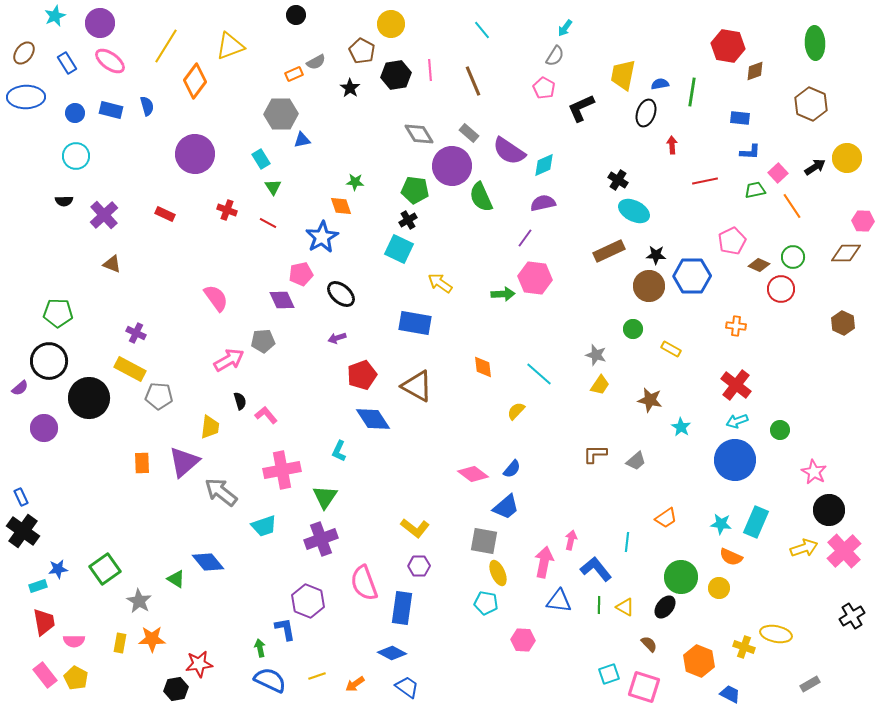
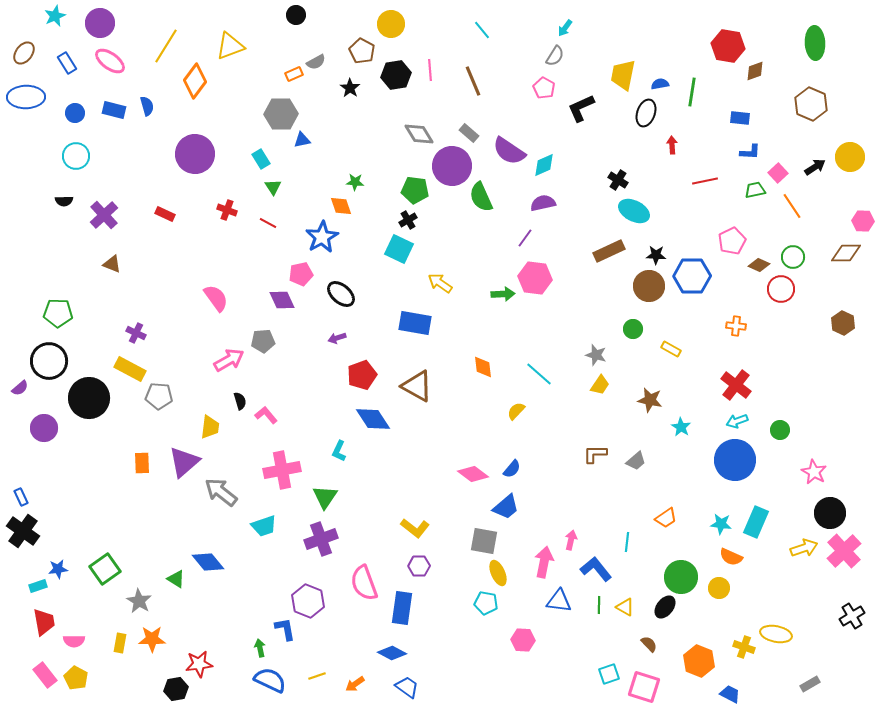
blue rectangle at (111, 110): moved 3 px right
yellow circle at (847, 158): moved 3 px right, 1 px up
black circle at (829, 510): moved 1 px right, 3 px down
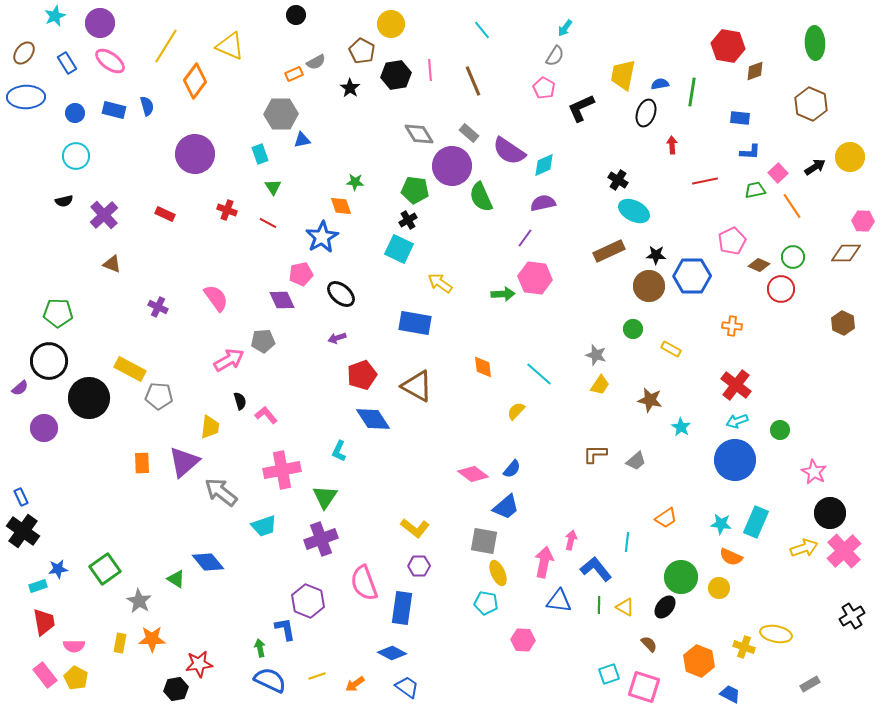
yellow triangle at (230, 46): rotated 44 degrees clockwise
cyan rectangle at (261, 159): moved 1 px left, 5 px up; rotated 12 degrees clockwise
black semicircle at (64, 201): rotated 12 degrees counterclockwise
orange cross at (736, 326): moved 4 px left
purple cross at (136, 333): moved 22 px right, 26 px up
pink semicircle at (74, 641): moved 5 px down
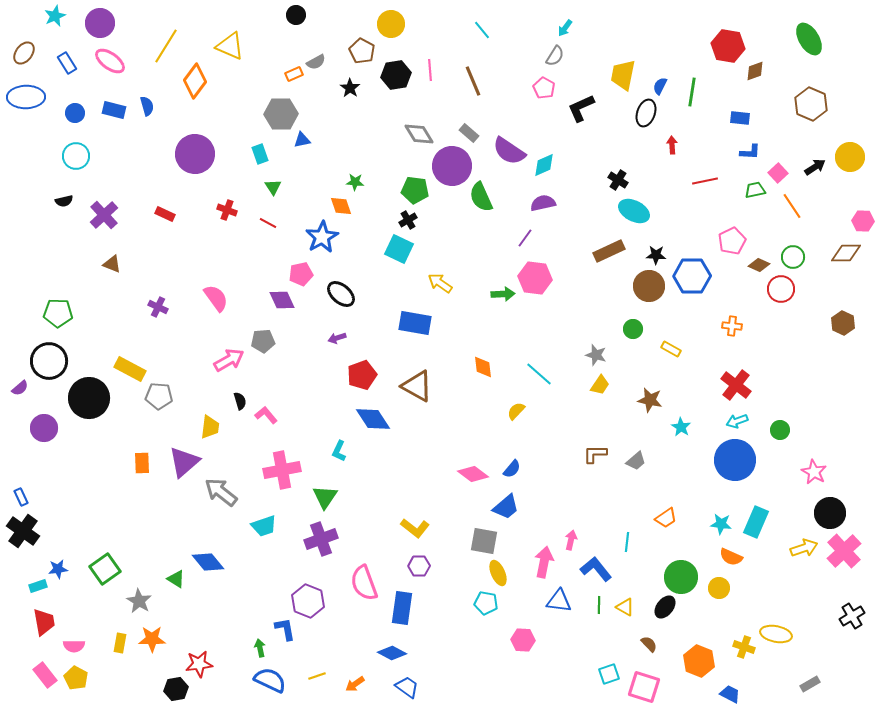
green ellipse at (815, 43): moved 6 px left, 4 px up; rotated 28 degrees counterclockwise
blue semicircle at (660, 84): moved 2 px down; rotated 54 degrees counterclockwise
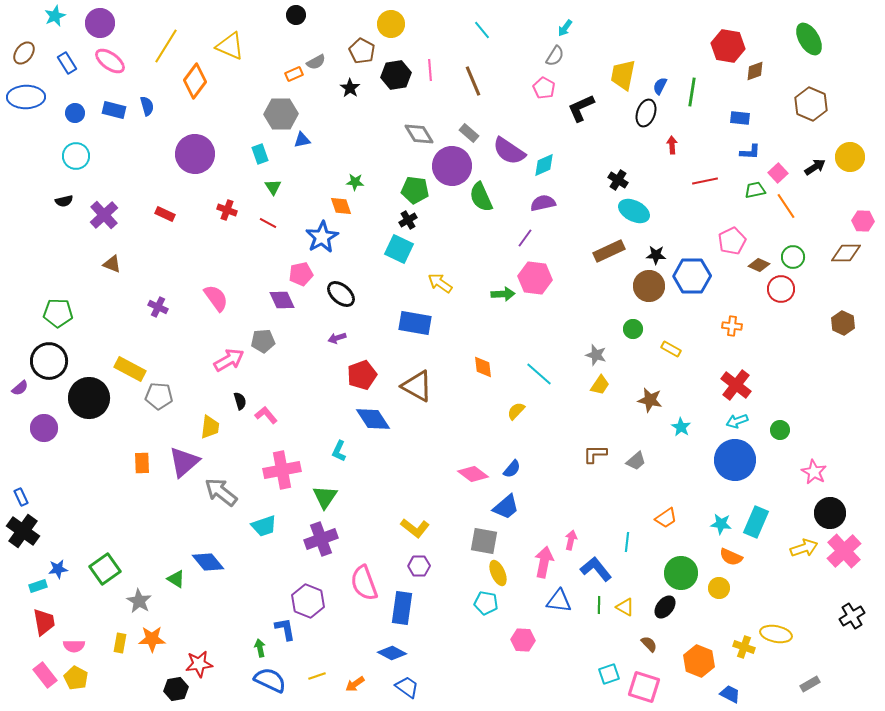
orange line at (792, 206): moved 6 px left
green circle at (681, 577): moved 4 px up
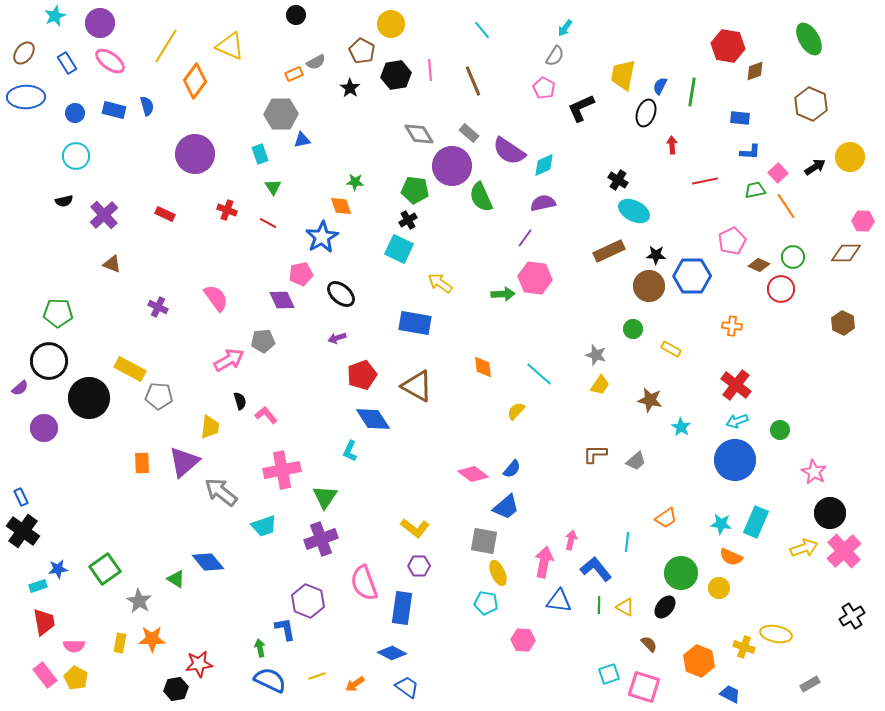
cyan L-shape at (339, 451): moved 11 px right
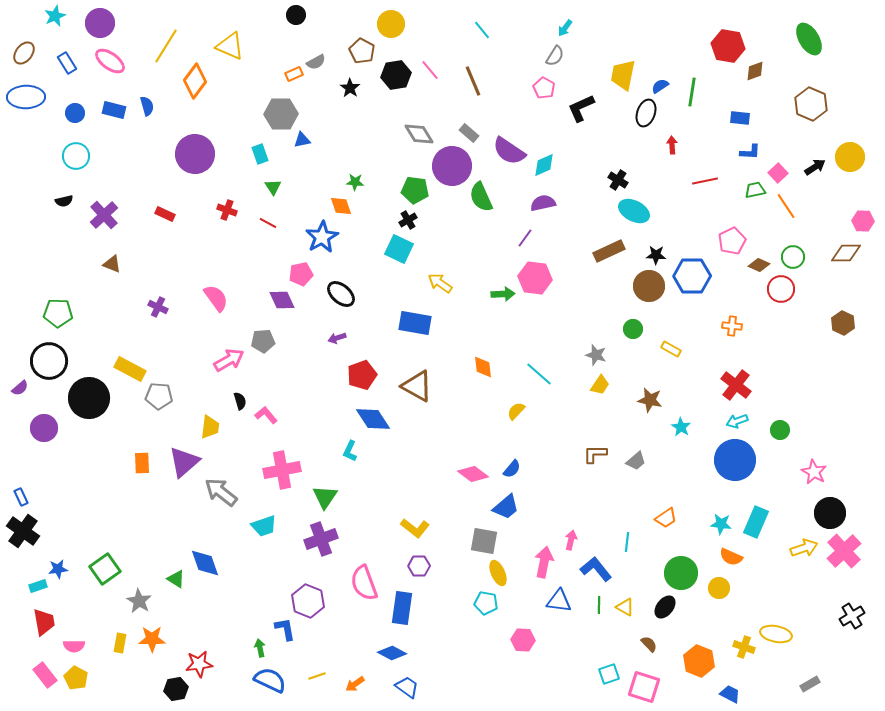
pink line at (430, 70): rotated 35 degrees counterclockwise
blue semicircle at (660, 86): rotated 30 degrees clockwise
blue diamond at (208, 562): moved 3 px left, 1 px down; rotated 20 degrees clockwise
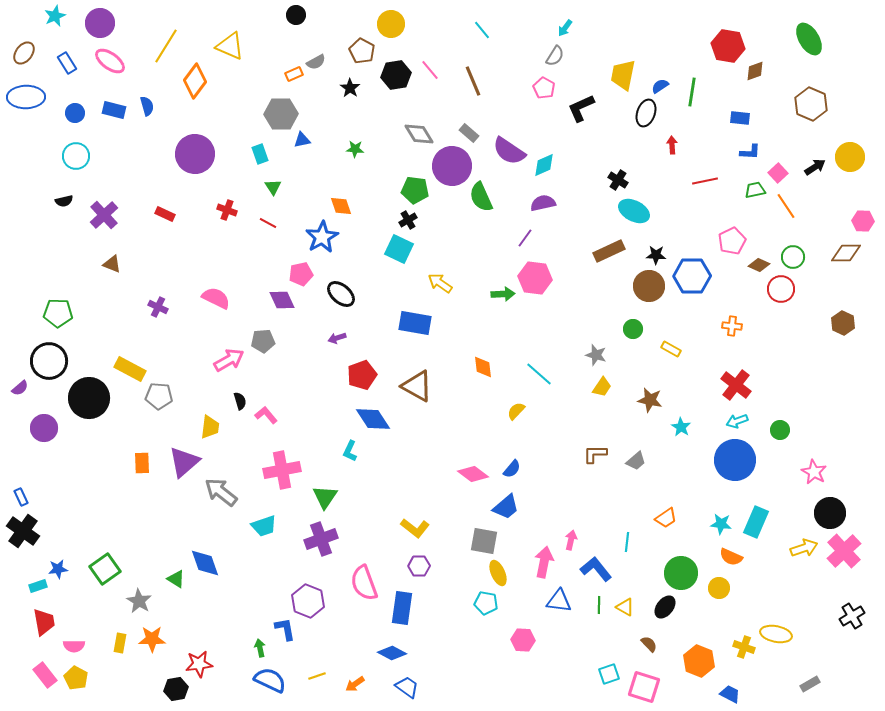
green star at (355, 182): moved 33 px up
pink semicircle at (216, 298): rotated 28 degrees counterclockwise
yellow trapezoid at (600, 385): moved 2 px right, 2 px down
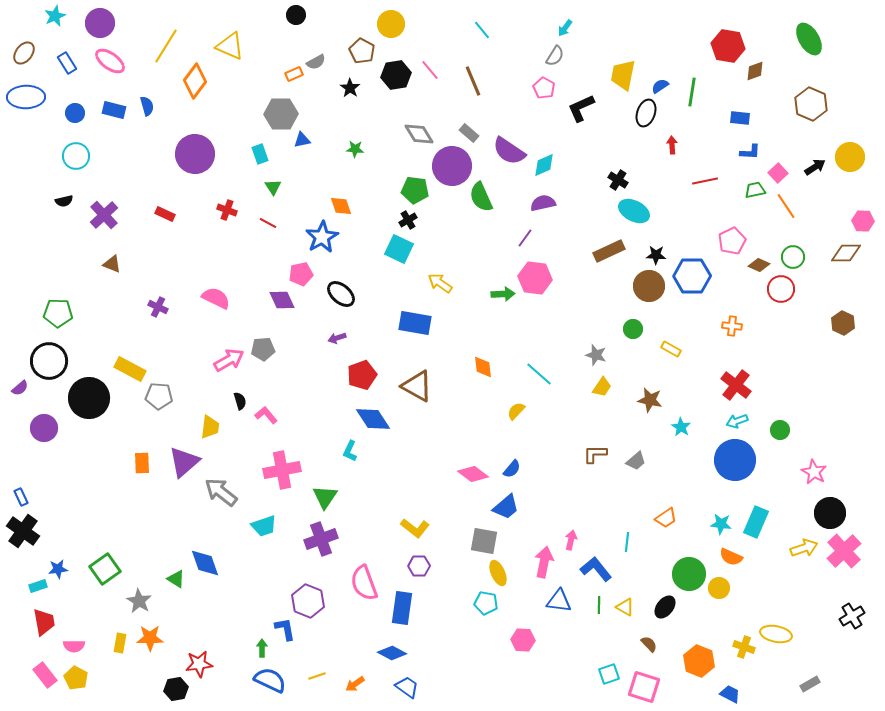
gray pentagon at (263, 341): moved 8 px down
green circle at (681, 573): moved 8 px right, 1 px down
orange star at (152, 639): moved 2 px left, 1 px up
green arrow at (260, 648): moved 2 px right; rotated 12 degrees clockwise
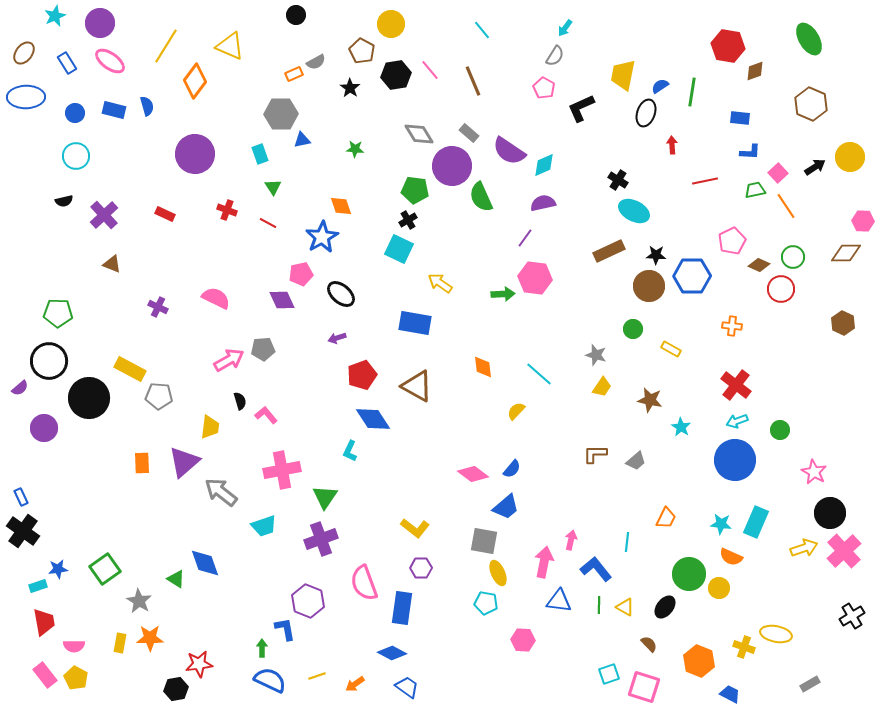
orange trapezoid at (666, 518): rotated 30 degrees counterclockwise
purple hexagon at (419, 566): moved 2 px right, 2 px down
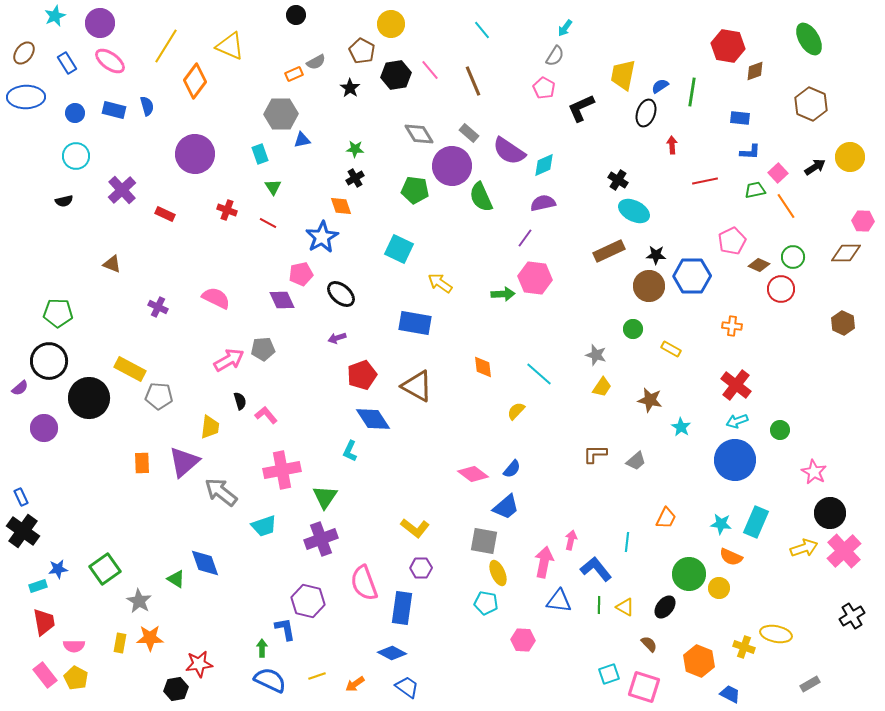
purple cross at (104, 215): moved 18 px right, 25 px up
black cross at (408, 220): moved 53 px left, 42 px up
purple hexagon at (308, 601): rotated 8 degrees counterclockwise
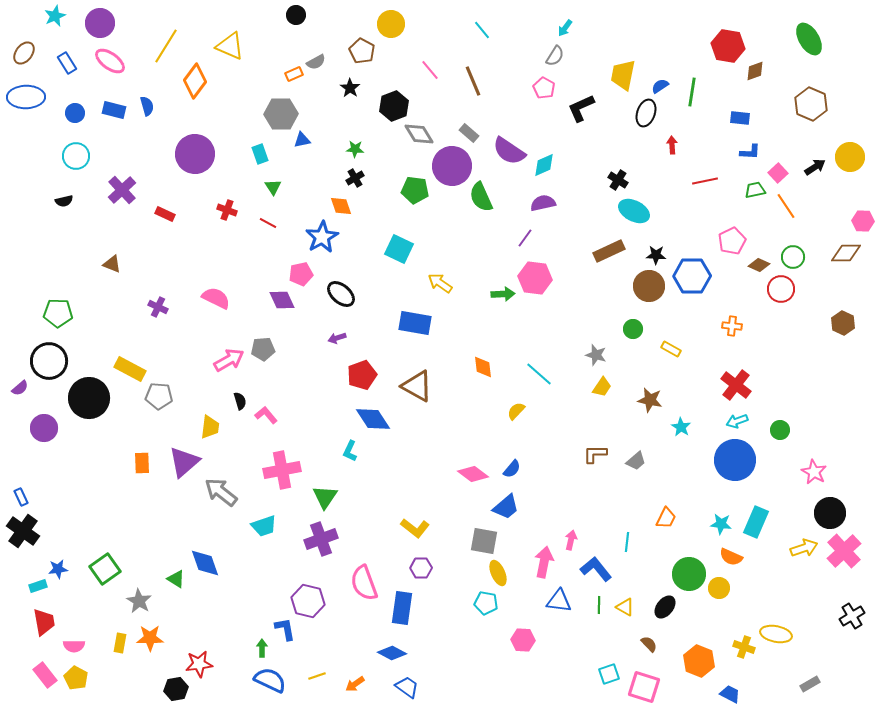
black hexagon at (396, 75): moved 2 px left, 31 px down; rotated 12 degrees counterclockwise
